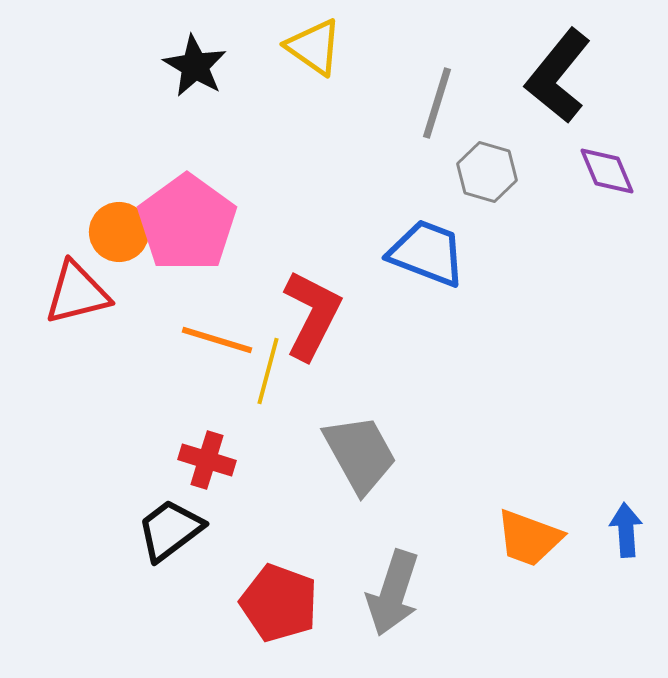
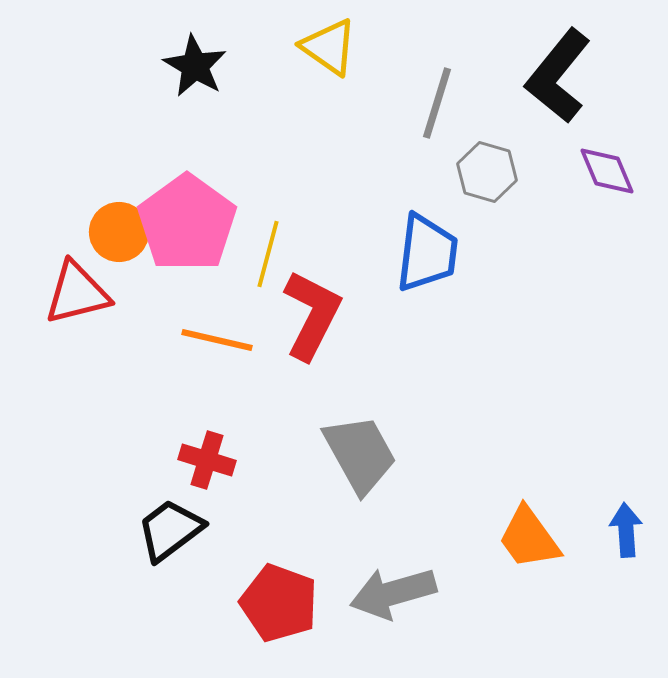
yellow triangle: moved 15 px right
blue trapezoid: rotated 76 degrees clockwise
orange line: rotated 4 degrees counterclockwise
yellow line: moved 117 px up
orange trapezoid: rotated 34 degrees clockwise
gray arrow: rotated 56 degrees clockwise
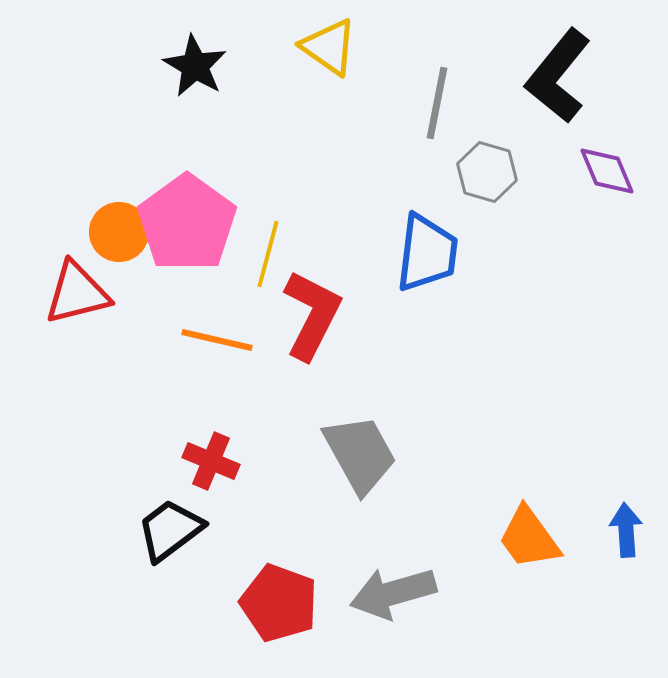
gray line: rotated 6 degrees counterclockwise
red cross: moved 4 px right, 1 px down; rotated 6 degrees clockwise
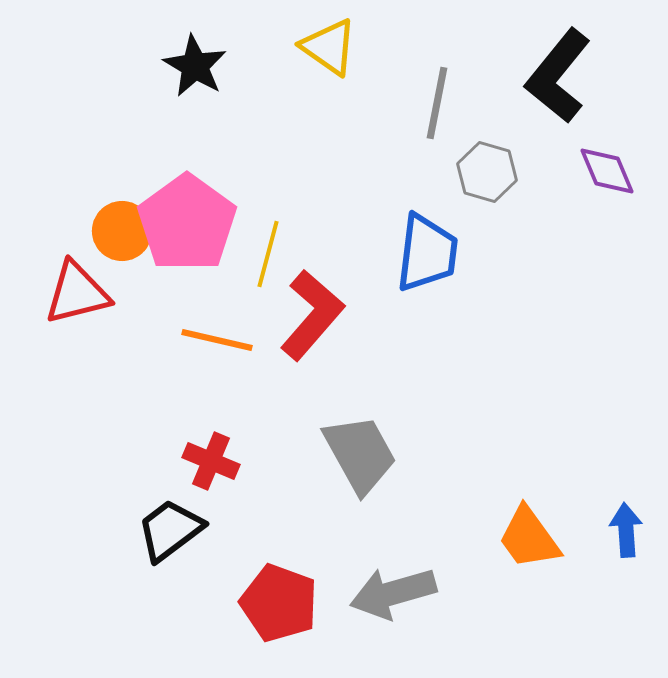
orange circle: moved 3 px right, 1 px up
red L-shape: rotated 14 degrees clockwise
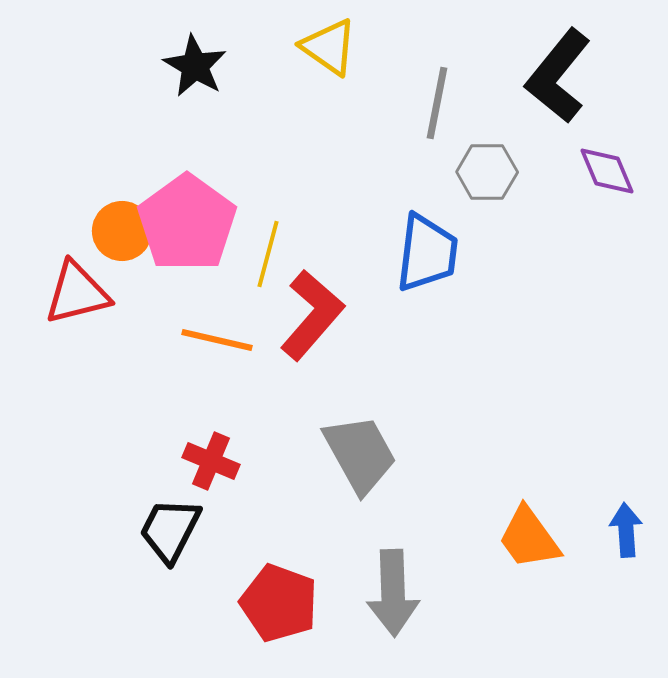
gray hexagon: rotated 16 degrees counterclockwise
black trapezoid: rotated 26 degrees counterclockwise
gray arrow: rotated 76 degrees counterclockwise
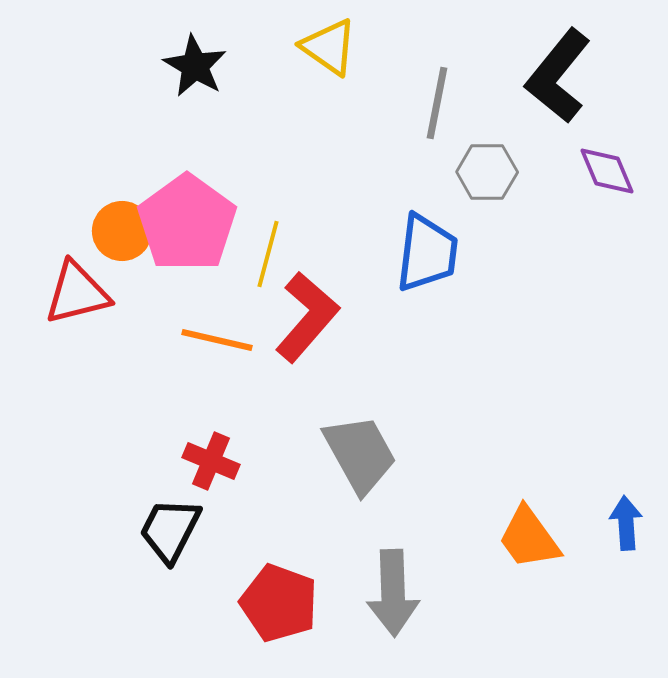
red L-shape: moved 5 px left, 2 px down
blue arrow: moved 7 px up
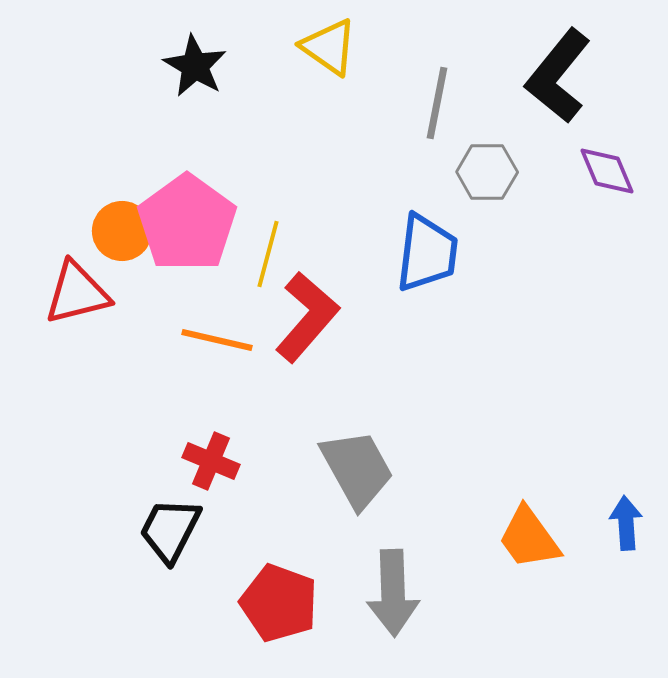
gray trapezoid: moved 3 px left, 15 px down
